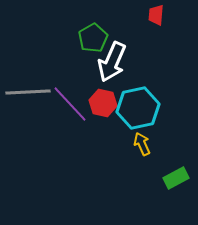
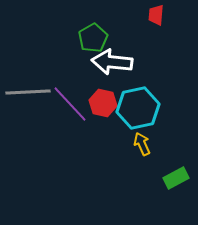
white arrow: rotated 72 degrees clockwise
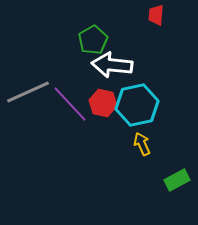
green pentagon: moved 2 px down
white arrow: moved 3 px down
gray line: rotated 21 degrees counterclockwise
cyan hexagon: moved 1 px left, 3 px up
green rectangle: moved 1 px right, 2 px down
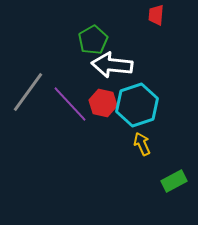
gray line: rotated 30 degrees counterclockwise
cyan hexagon: rotated 6 degrees counterclockwise
green rectangle: moved 3 px left, 1 px down
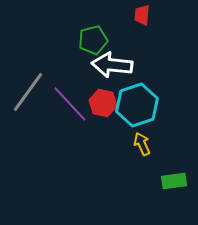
red trapezoid: moved 14 px left
green pentagon: rotated 16 degrees clockwise
green rectangle: rotated 20 degrees clockwise
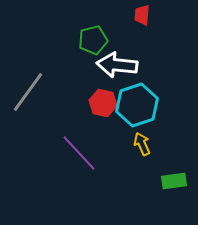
white arrow: moved 5 px right
purple line: moved 9 px right, 49 px down
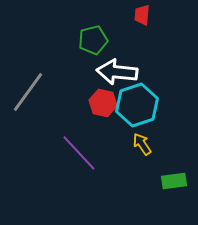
white arrow: moved 7 px down
yellow arrow: rotated 10 degrees counterclockwise
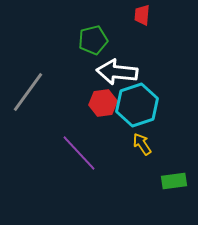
red hexagon: rotated 20 degrees counterclockwise
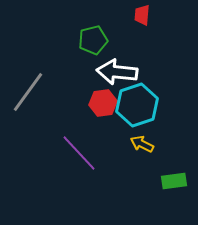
yellow arrow: rotated 30 degrees counterclockwise
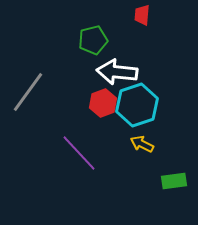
red hexagon: rotated 12 degrees counterclockwise
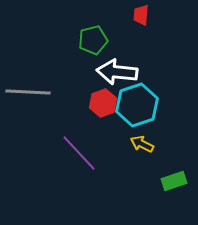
red trapezoid: moved 1 px left
gray line: rotated 57 degrees clockwise
green rectangle: rotated 10 degrees counterclockwise
